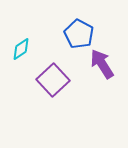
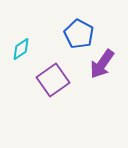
purple arrow: rotated 112 degrees counterclockwise
purple square: rotated 8 degrees clockwise
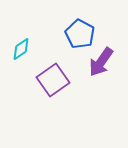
blue pentagon: moved 1 px right
purple arrow: moved 1 px left, 2 px up
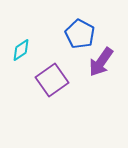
cyan diamond: moved 1 px down
purple square: moved 1 px left
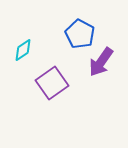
cyan diamond: moved 2 px right
purple square: moved 3 px down
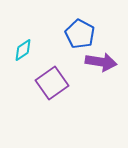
purple arrow: rotated 116 degrees counterclockwise
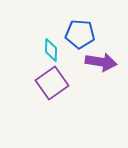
blue pentagon: rotated 24 degrees counterclockwise
cyan diamond: moved 28 px right; rotated 55 degrees counterclockwise
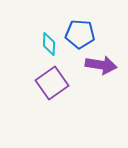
cyan diamond: moved 2 px left, 6 px up
purple arrow: moved 3 px down
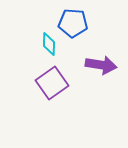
blue pentagon: moved 7 px left, 11 px up
